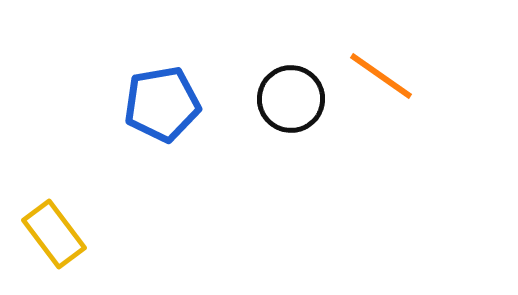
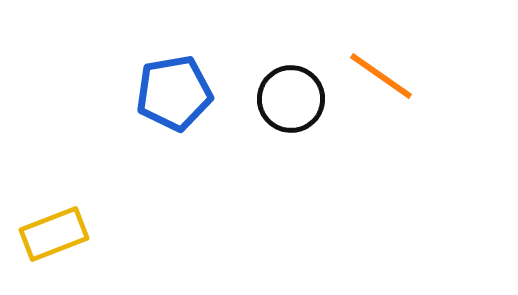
blue pentagon: moved 12 px right, 11 px up
yellow rectangle: rotated 74 degrees counterclockwise
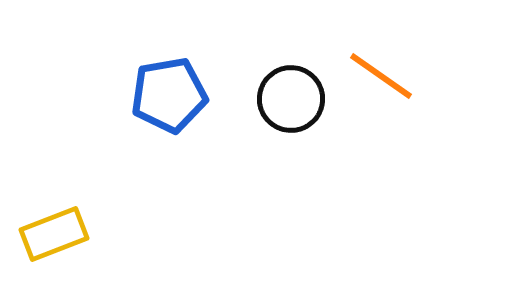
blue pentagon: moved 5 px left, 2 px down
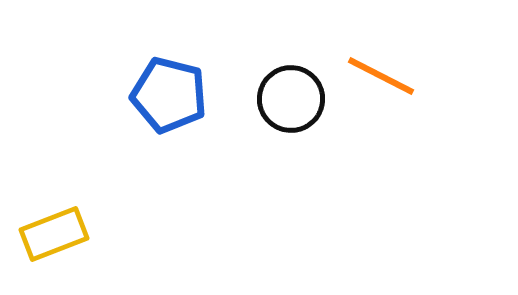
orange line: rotated 8 degrees counterclockwise
blue pentagon: rotated 24 degrees clockwise
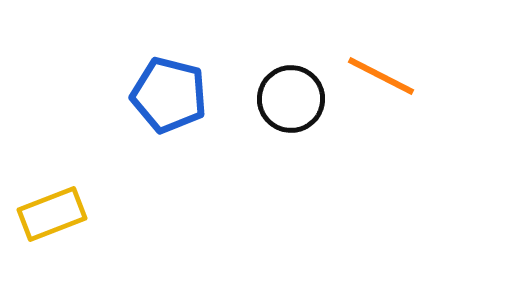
yellow rectangle: moved 2 px left, 20 px up
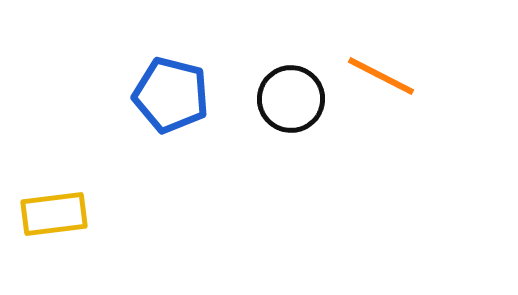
blue pentagon: moved 2 px right
yellow rectangle: moved 2 px right; rotated 14 degrees clockwise
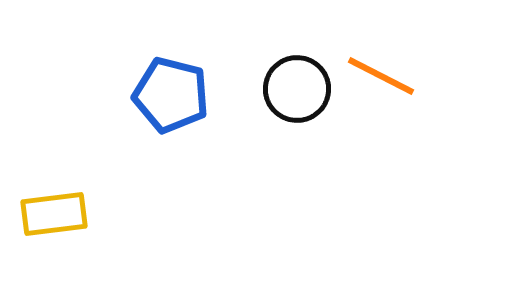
black circle: moved 6 px right, 10 px up
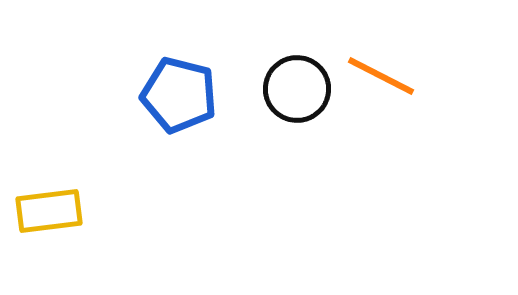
blue pentagon: moved 8 px right
yellow rectangle: moved 5 px left, 3 px up
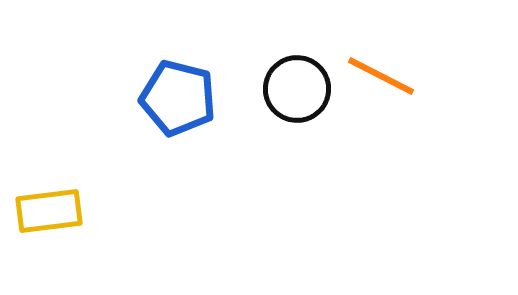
blue pentagon: moved 1 px left, 3 px down
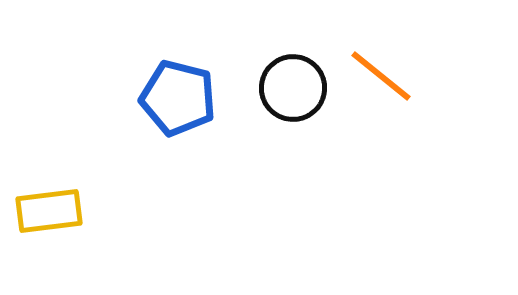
orange line: rotated 12 degrees clockwise
black circle: moved 4 px left, 1 px up
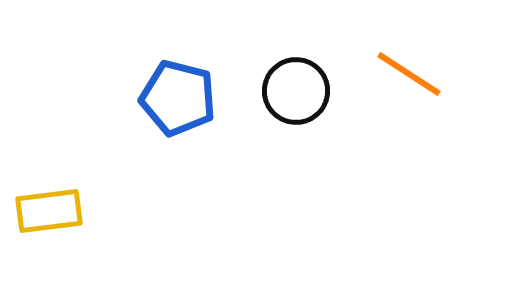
orange line: moved 28 px right, 2 px up; rotated 6 degrees counterclockwise
black circle: moved 3 px right, 3 px down
